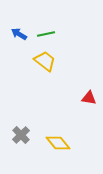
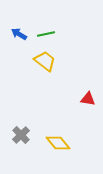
red triangle: moved 1 px left, 1 px down
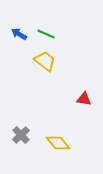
green line: rotated 36 degrees clockwise
red triangle: moved 4 px left
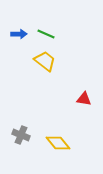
blue arrow: rotated 147 degrees clockwise
gray cross: rotated 24 degrees counterclockwise
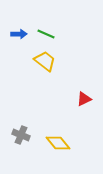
red triangle: rotated 35 degrees counterclockwise
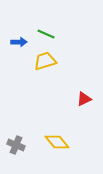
blue arrow: moved 8 px down
yellow trapezoid: rotated 55 degrees counterclockwise
gray cross: moved 5 px left, 10 px down
yellow diamond: moved 1 px left, 1 px up
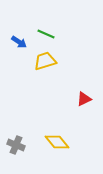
blue arrow: rotated 35 degrees clockwise
